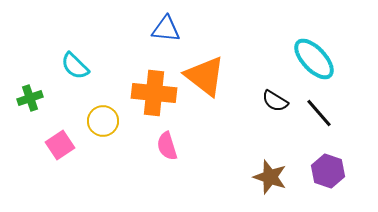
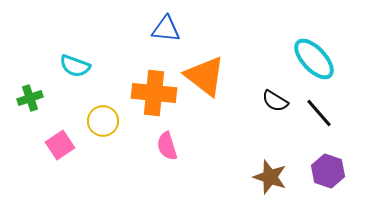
cyan semicircle: rotated 24 degrees counterclockwise
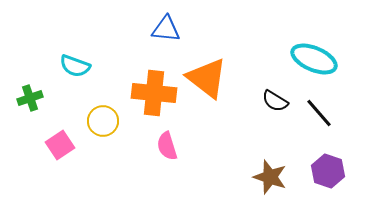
cyan ellipse: rotated 24 degrees counterclockwise
orange triangle: moved 2 px right, 2 px down
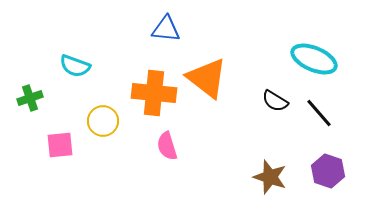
pink square: rotated 28 degrees clockwise
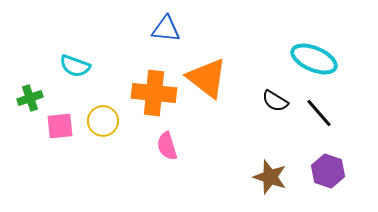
pink square: moved 19 px up
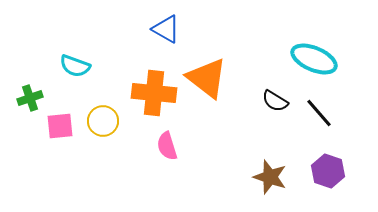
blue triangle: rotated 24 degrees clockwise
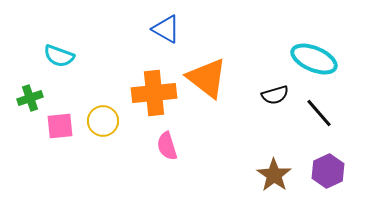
cyan semicircle: moved 16 px left, 10 px up
orange cross: rotated 12 degrees counterclockwise
black semicircle: moved 6 px up; rotated 48 degrees counterclockwise
purple hexagon: rotated 16 degrees clockwise
brown star: moved 4 px right, 2 px up; rotated 16 degrees clockwise
